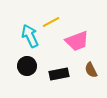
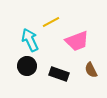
cyan arrow: moved 4 px down
black rectangle: rotated 30 degrees clockwise
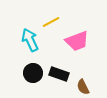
black circle: moved 6 px right, 7 px down
brown semicircle: moved 8 px left, 17 px down
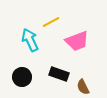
black circle: moved 11 px left, 4 px down
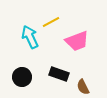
cyan arrow: moved 3 px up
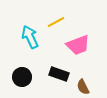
yellow line: moved 5 px right
pink trapezoid: moved 1 px right, 4 px down
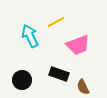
cyan arrow: moved 1 px up
black circle: moved 3 px down
